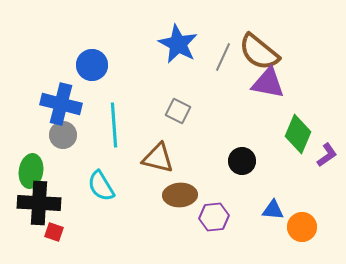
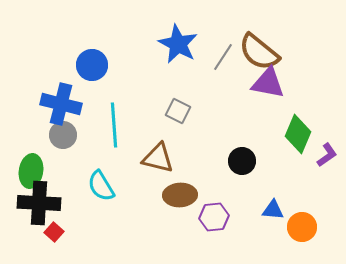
gray line: rotated 8 degrees clockwise
red square: rotated 24 degrees clockwise
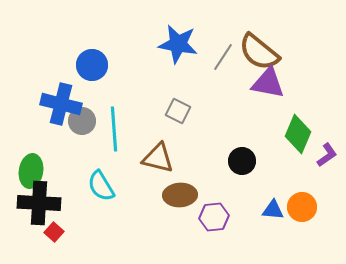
blue star: rotated 18 degrees counterclockwise
cyan line: moved 4 px down
gray circle: moved 19 px right, 14 px up
orange circle: moved 20 px up
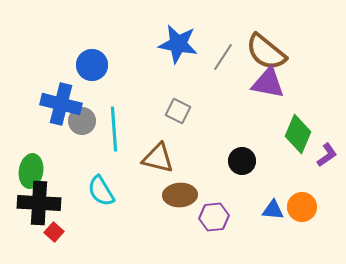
brown semicircle: moved 7 px right
cyan semicircle: moved 5 px down
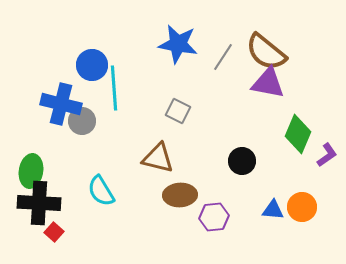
cyan line: moved 41 px up
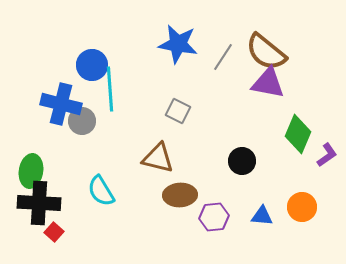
cyan line: moved 4 px left, 1 px down
blue triangle: moved 11 px left, 6 px down
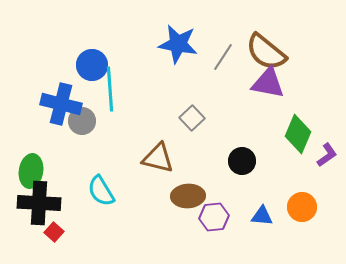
gray square: moved 14 px right, 7 px down; rotated 20 degrees clockwise
brown ellipse: moved 8 px right, 1 px down
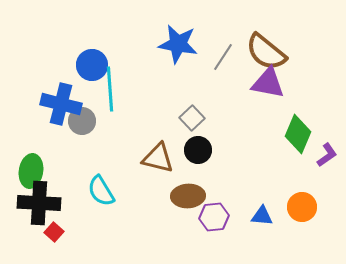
black circle: moved 44 px left, 11 px up
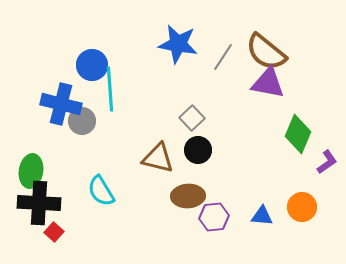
purple L-shape: moved 7 px down
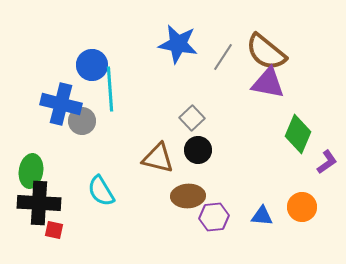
red square: moved 2 px up; rotated 30 degrees counterclockwise
